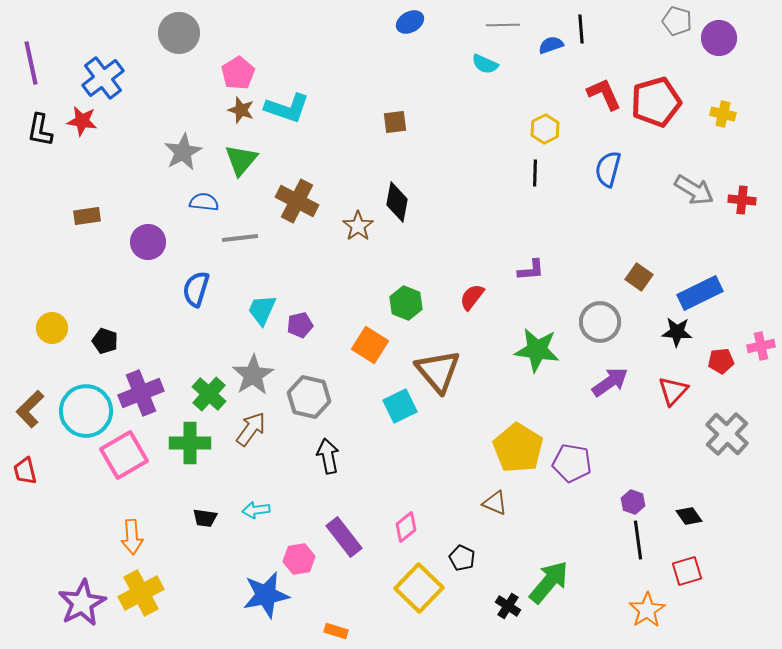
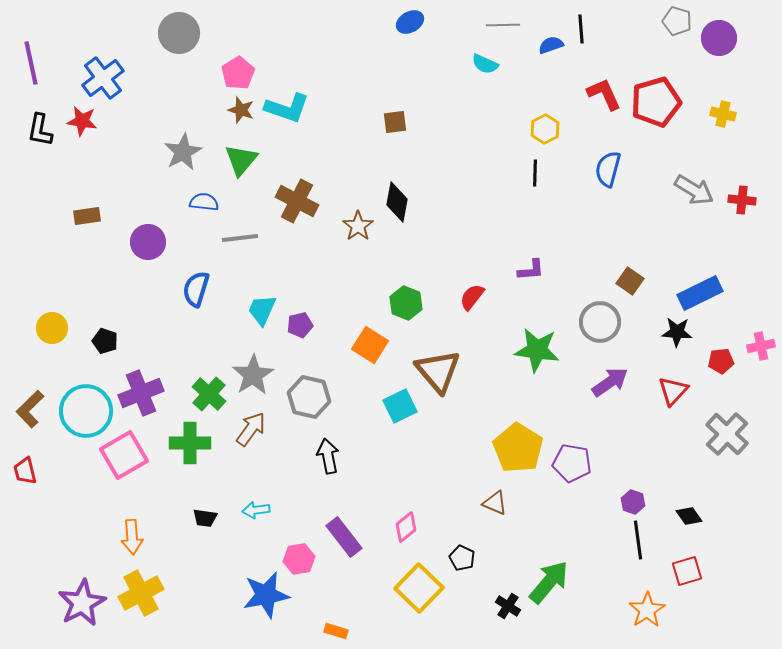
brown square at (639, 277): moved 9 px left, 4 px down
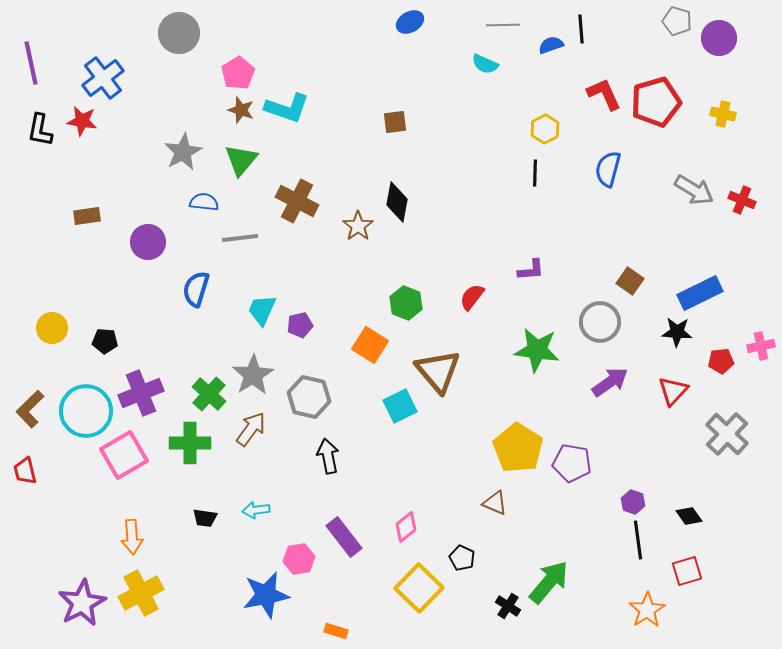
red cross at (742, 200): rotated 16 degrees clockwise
black pentagon at (105, 341): rotated 15 degrees counterclockwise
